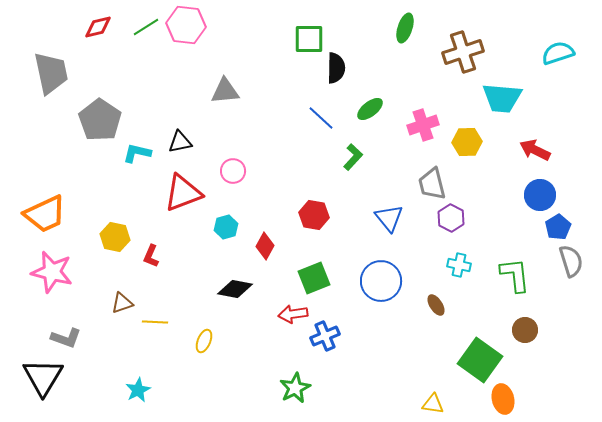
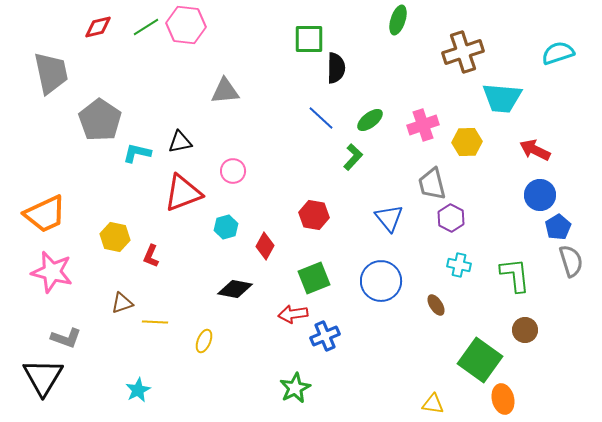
green ellipse at (405, 28): moved 7 px left, 8 px up
green ellipse at (370, 109): moved 11 px down
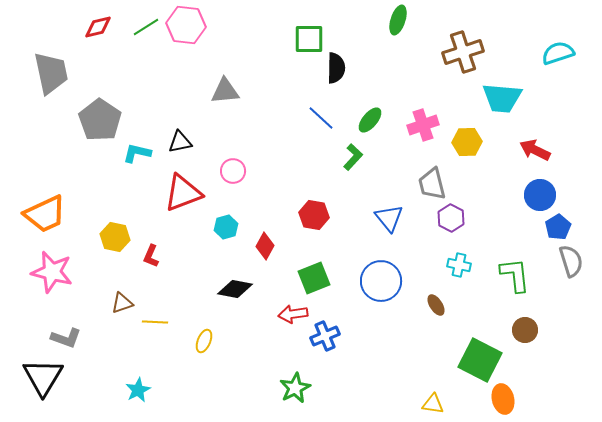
green ellipse at (370, 120): rotated 12 degrees counterclockwise
green square at (480, 360): rotated 9 degrees counterclockwise
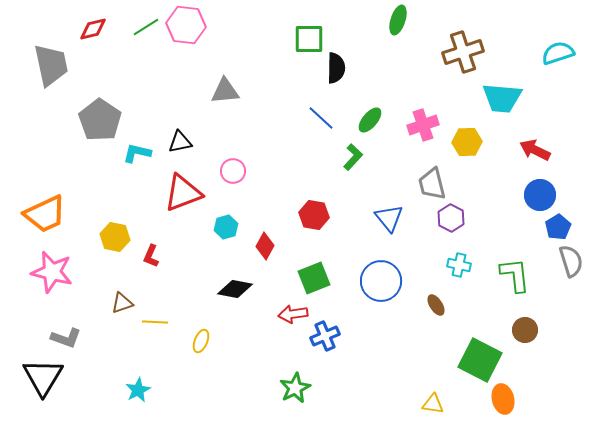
red diamond at (98, 27): moved 5 px left, 2 px down
gray trapezoid at (51, 73): moved 8 px up
yellow ellipse at (204, 341): moved 3 px left
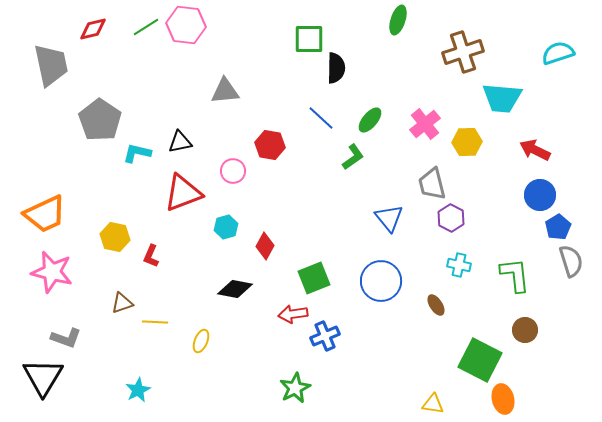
pink cross at (423, 125): moved 2 px right, 1 px up; rotated 20 degrees counterclockwise
green L-shape at (353, 157): rotated 12 degrees clockwise
red hexagon at (314, 215): moved 44 px left, 70 px up
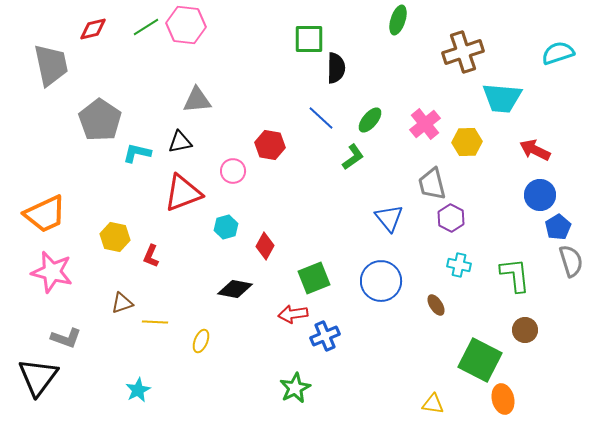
gray triangle at (225, 91): moved 28 px left, 9 px down
black triangle at (43, 377): moved 5 px left; rotated 6 degrees clockwise
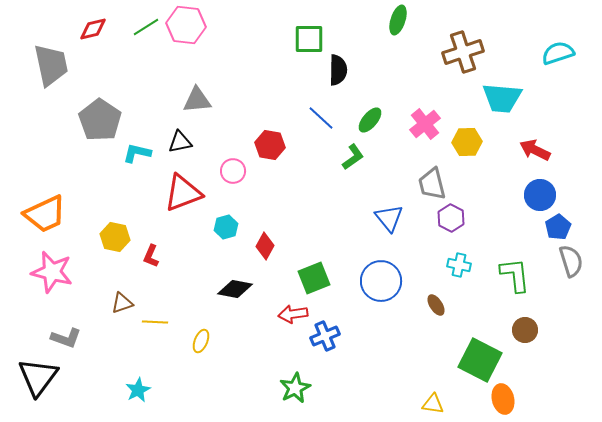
black semicircle at (336, 68): moved 2 px right, 2 px down
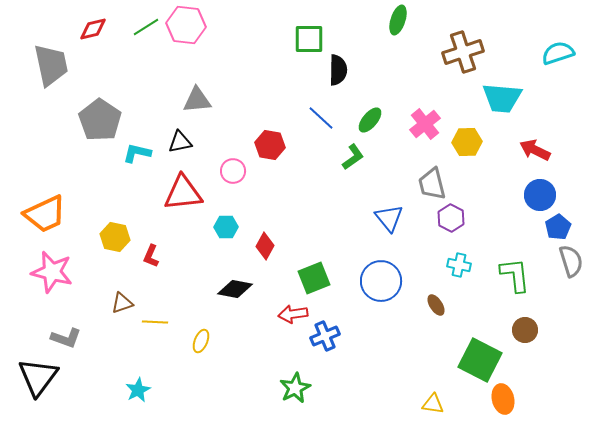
red triangle at (183, 193): rotated 15 degrees clockwise
cyan hexagon at (226, 227): rotated 15 degrees clockwise
